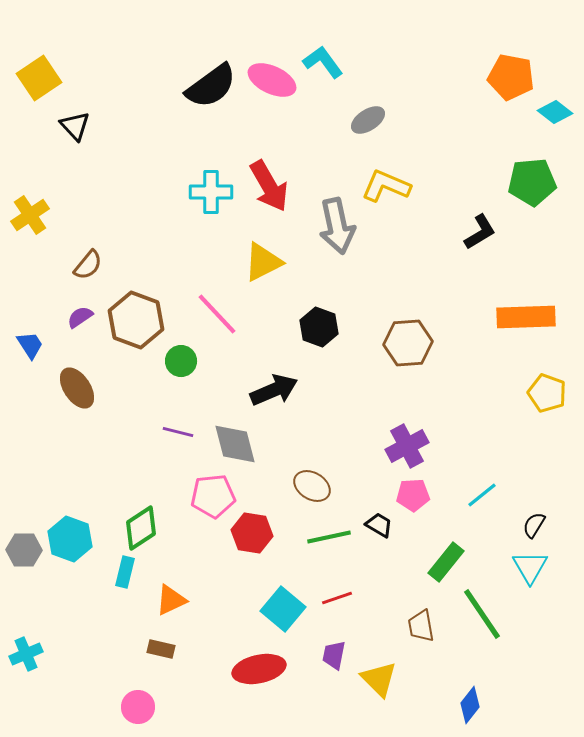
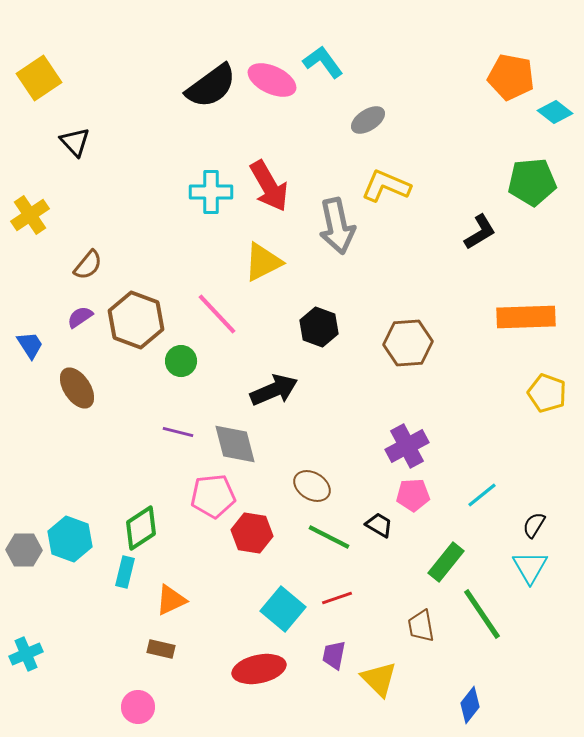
black triangle at (75, 126): moved 16 px down
green line at (329, 537): rotated 39 degrees clockwise
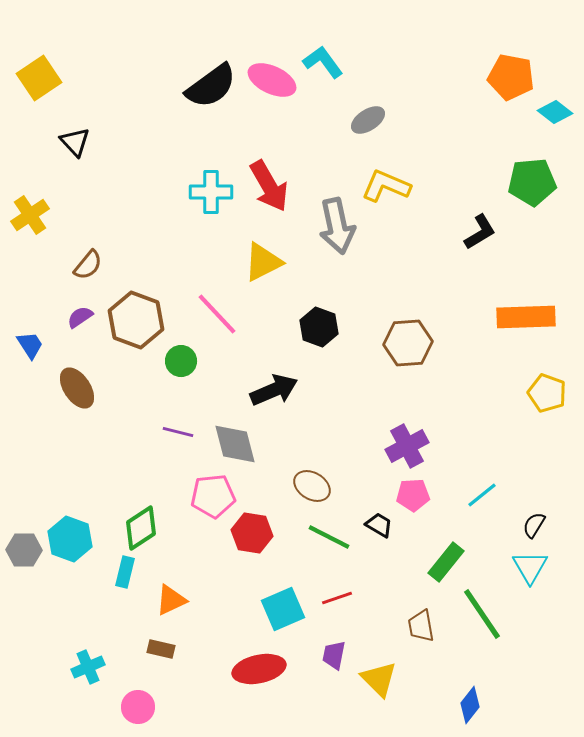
cyan square at (283, 609): rotated 27 degrees clockwise
cyan cross at (26, 654): moved 62 px right, 13 px down
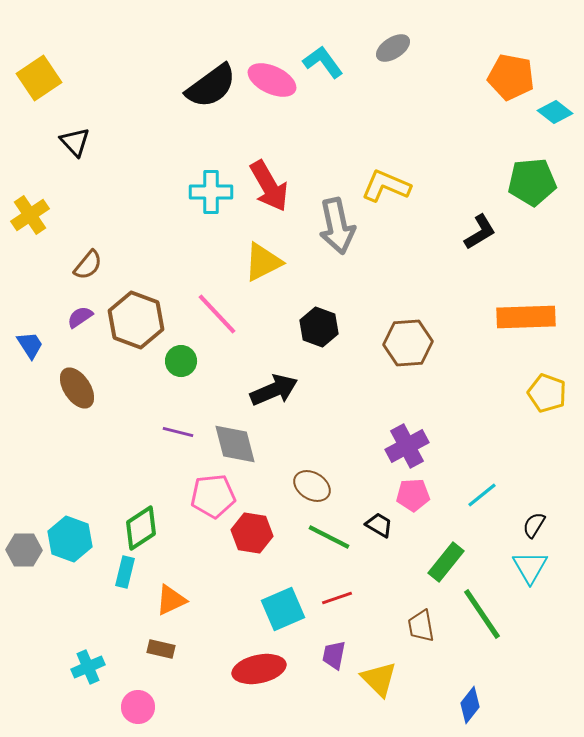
gray ellipse at (368, 120): moved 25 px right, 72 px up
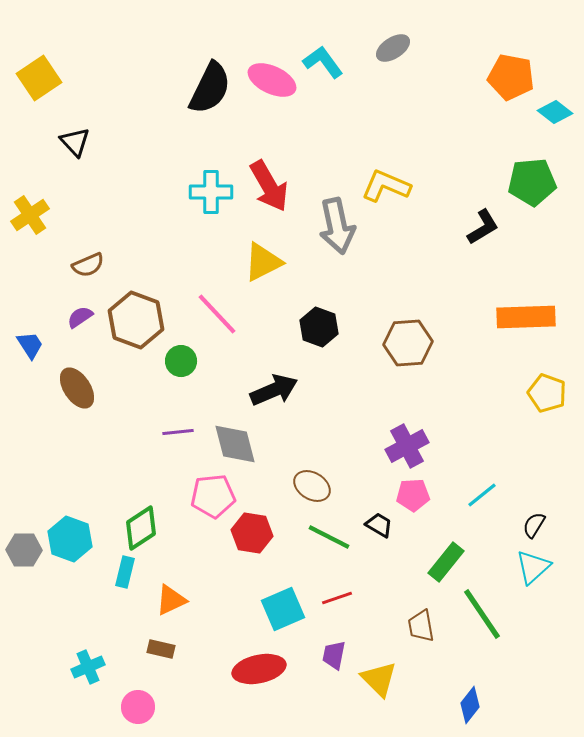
black semicircle at (211, 86): moved 1 px left, 2 px down; rotated 28 degrees counterclockwise
black L-shape at (480, 232): moved 3 px right, 5 px up
brown semicircle at (88, 265): rotated 28 degrees clockwise
purple line at (178, 432): rotated 20 degrees counterclockwise
cyan triangle at (530, 567): moved 3 px right; rotated 18 degrees clockwise
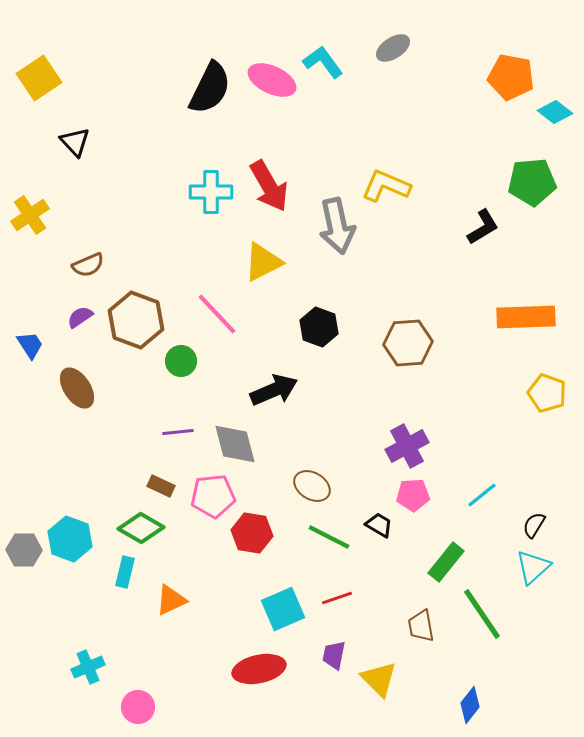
green diamond at (141, 528): rotated 63 degrees clockwise
brown rectangle at (161, 649): moved 163 px up; rotated 12 degrees clockwise
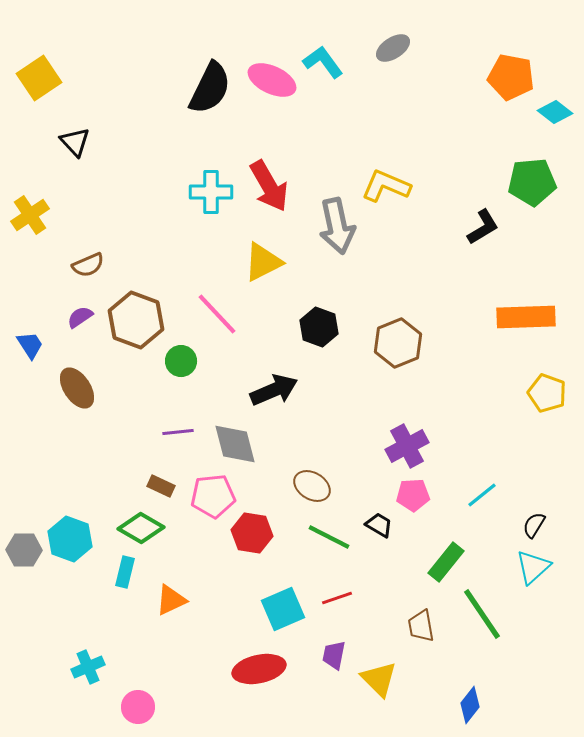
brown hexagon at (408, 343): moved 10 px left; rotated 18 degrees counterclockwise
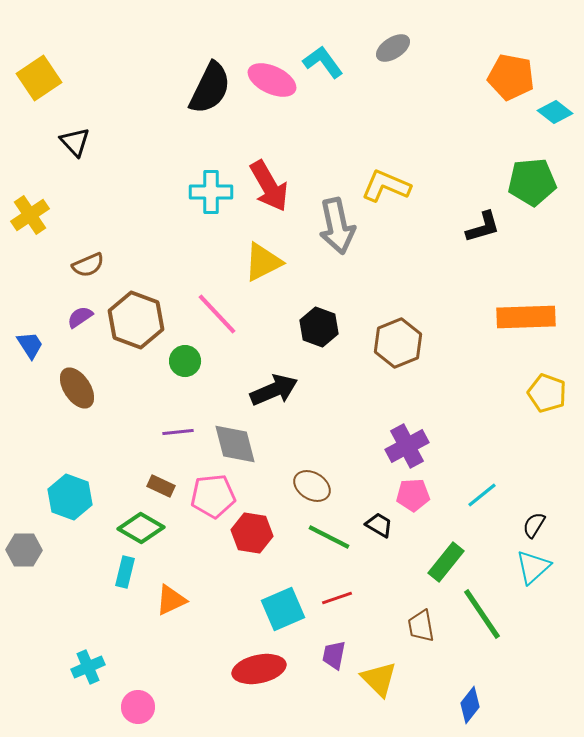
black L-shape at (483, 227): rotated 15 degrees clockwise
green circle at (181, 361): moved 4 px right
cyan hexagon at (70, 539): moved 42 px up
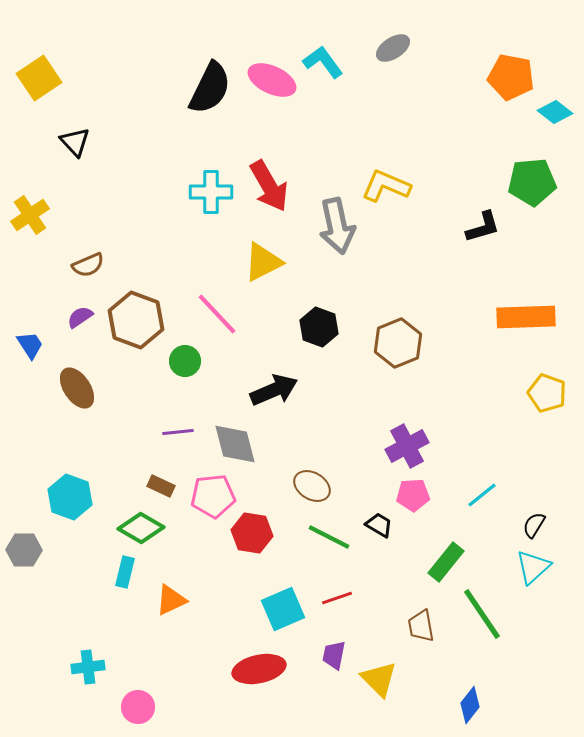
cyan cross at (88, 667): rotated 16 degrees clockwise
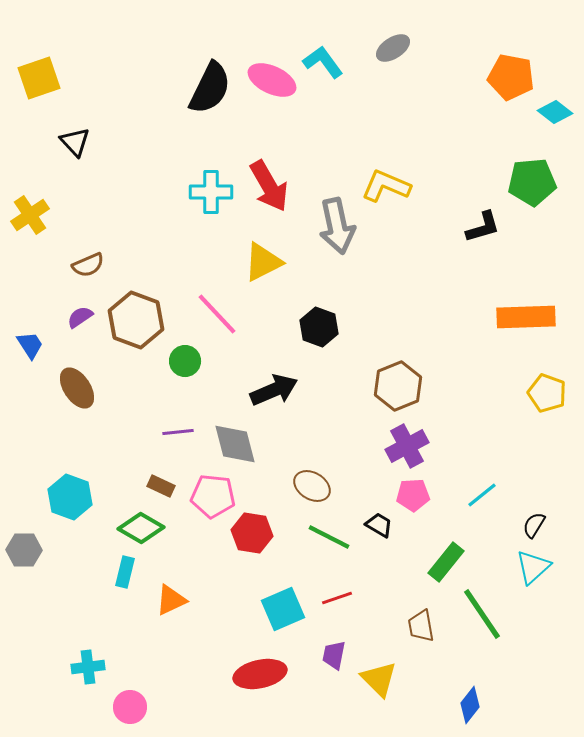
yellow square at (39, 78): rotated 15 degrees clockwise
brown hexagon at (398, 343): moved 43 px down
pink pentagon at (213, 496): rotated 12 degrees clockwise
red ellipse at (259, 669): moved 1 px right, 5 px down
pink circle at (138, 707): moved 8 px left
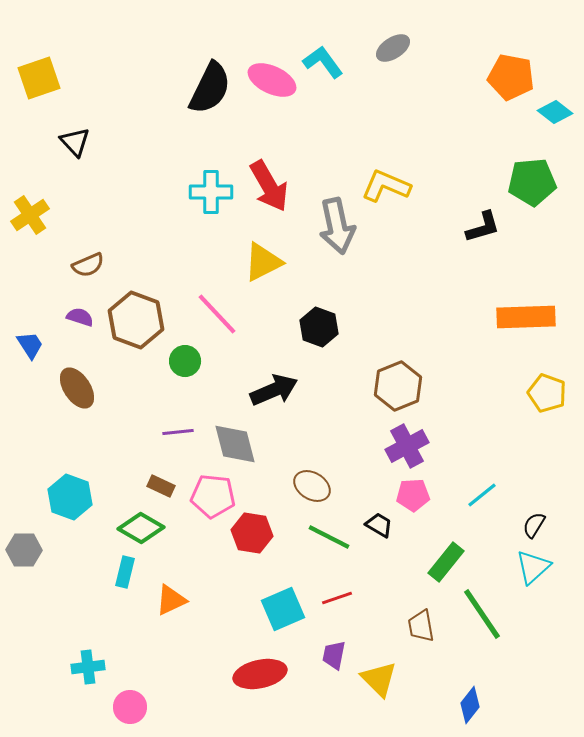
purple semicircle at (80, 317): rotated 52 degrees clockwise
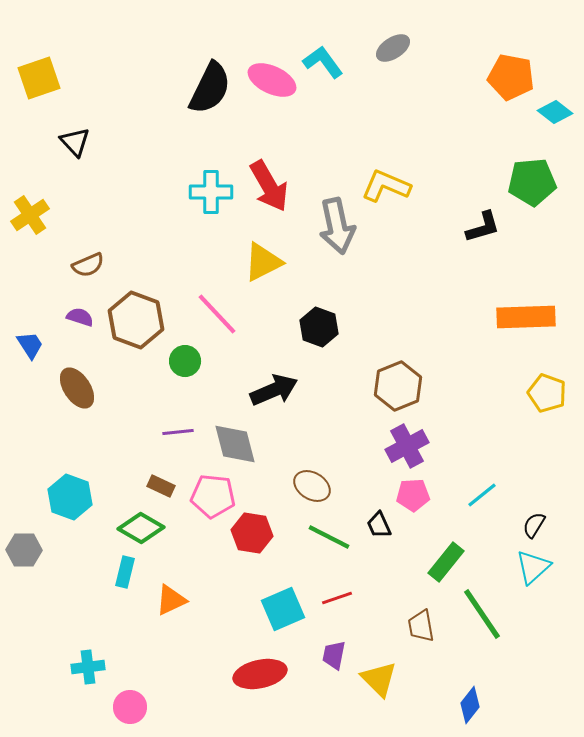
black trapezoid at (379, 525): rotated 144 degrees counterclockwise
